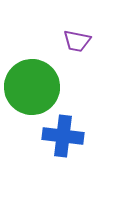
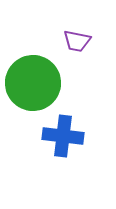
green circle: moved 1 px right, 4 px up
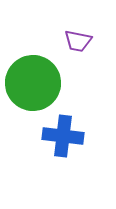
purple trapezoid: moved 1 px right
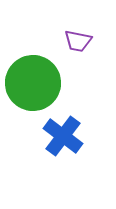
blue cross: rotated 30 degrees clockwise
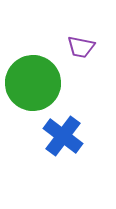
purple trapezoid: moved 3 px right, 6 px down
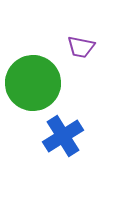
blue cross: rotated 21 degrees clockwise
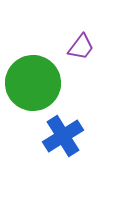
purple trapezoid: rotated 64 degrees counterclockwise
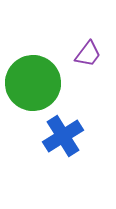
purple trapezoid: moved 7 px right, 7 px down
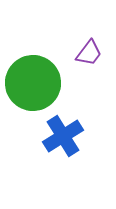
purple trapezoid: moved 1 px right, 1 px up
